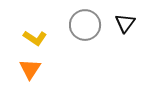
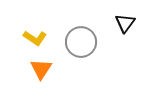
gray circle: moved 4 px left, 17 px down
orange triangle: moved 11 px right
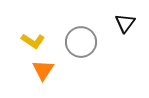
yellow L-shape: moved 2 px left, 3 px down
orange triangle: moved 2 px right, 1 px down
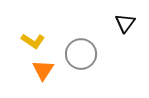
gray circle: moved 12 px down
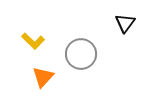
yellow L-shape: rotated 10 degrees clockwise
orange triangle: moved 7 px down; rotated 10 degrees clockwise
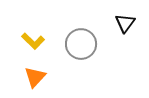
gray circle: moved 10 px up
orange triangle: moved 8 px left
